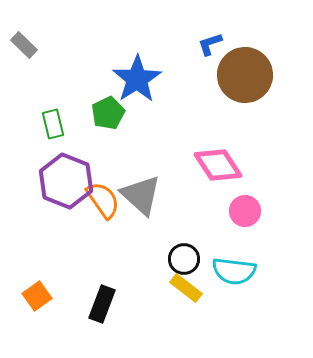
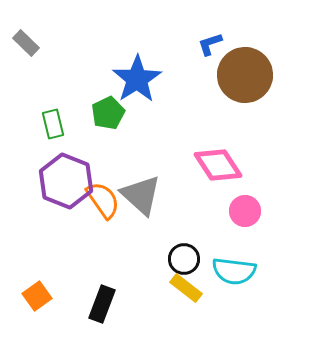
gray rectangle: moved 2 px right, 2 px up
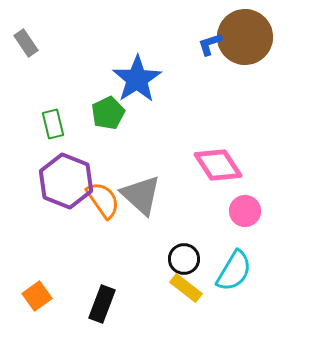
gray rectangle: rotated 12 degrees clockwise
brown circle: moved 38 px up
cyan semicircle: rotated 66 degrees counterclockwise
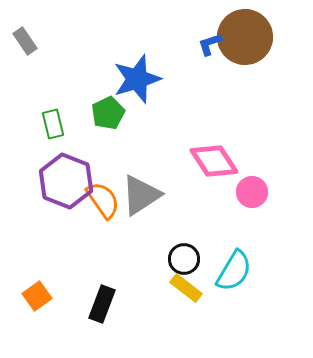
gray rectangle: moved 1 px left, 2 px up
blue star: rotated 15 degrees clockwise
pink diamond: moved 4 px left, 4 px up
gray triangle: rotated 45 degrees clockwise
pink circle: moved 7 px right, 19 px up
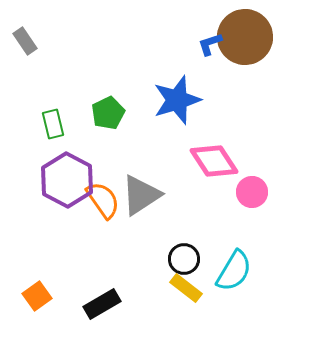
blue star: moved 40 px right, 21 px down
purple hexagon: moved 1 px right, 1 px up; rotated 6 degrees clockwise
black rectangle: rotated 39 degrees clockwise
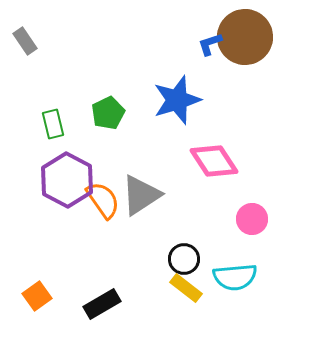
pink circle: moved 27 px down
cyan semicircle: moved 1 px right, 6 px down; rotated 54 degrees clockwise
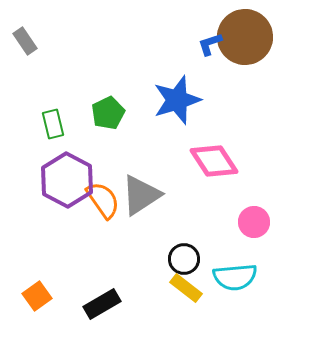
pink circle: moved 2 px right, 3 px down
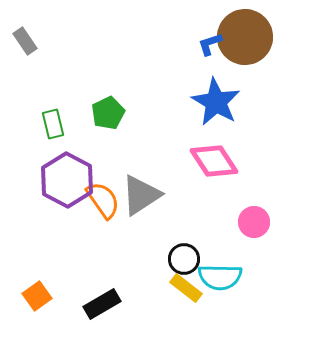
blue star: moved 39 px right, 2 px down; rotated 24 degrees counterclockwise
cyan semicircle: moved 15 px left; rotated 6 degrees clockwise
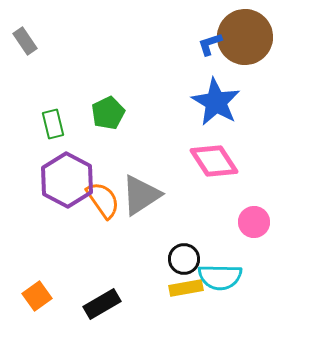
yellow rectangle: rotated 48 degrees counterclockwise
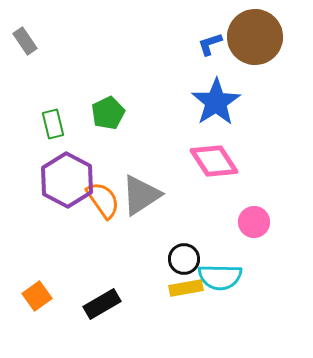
brown circle: moved 10 px right
blue star: rotated 9 degrees clockwise
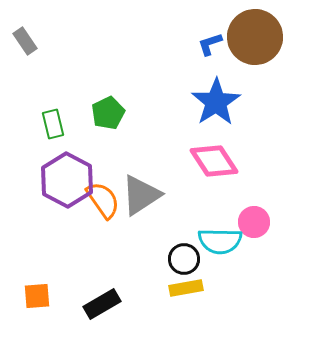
cyan semicircle: moved 36 px up
orange square: rotated 32 degrees clockwise
